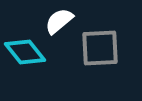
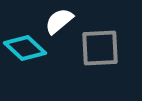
cyan diamond: moved 4 px up; rotated 9 degrees counterclockwise
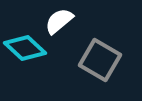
gray square: moved 12 px down; rotated 33 degrees clockwise
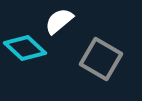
gray square: moved 1 px right, 1 px up
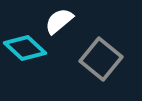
gray square: rotated 9 degrees clockwise
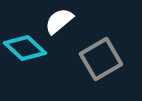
gray square: rotated 21 degrees clockwise
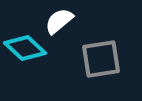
gray square: rotated 21 degrees clockwise
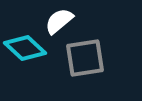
gray square: moved 16 px left, 1 px up
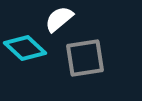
white semicircle: moved 2 px up
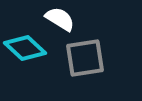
white semicircle: moved 1 px right; rotated 72 degrees clockwise
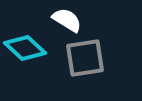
white semicircle: moved 7 px right, 1 px down
